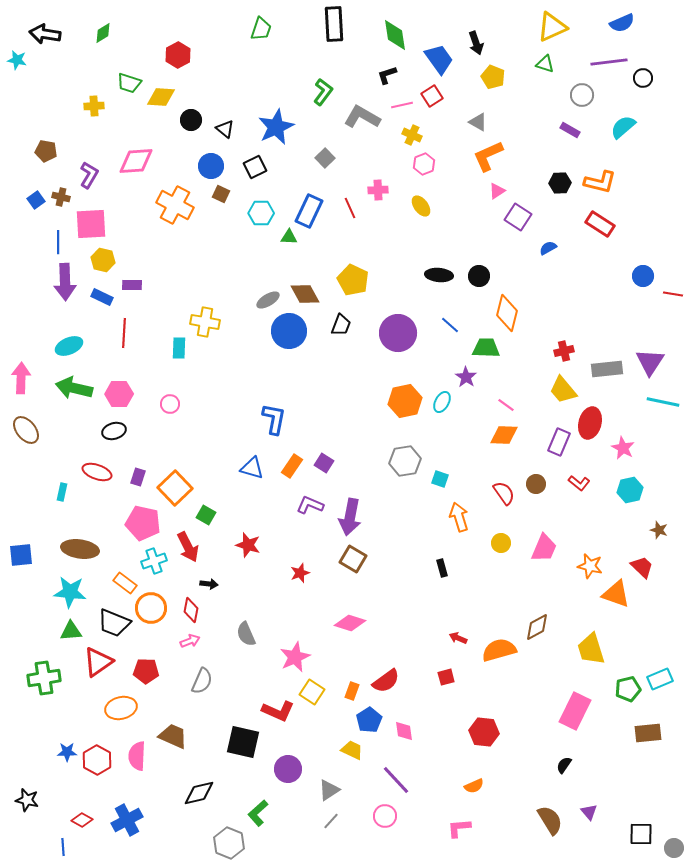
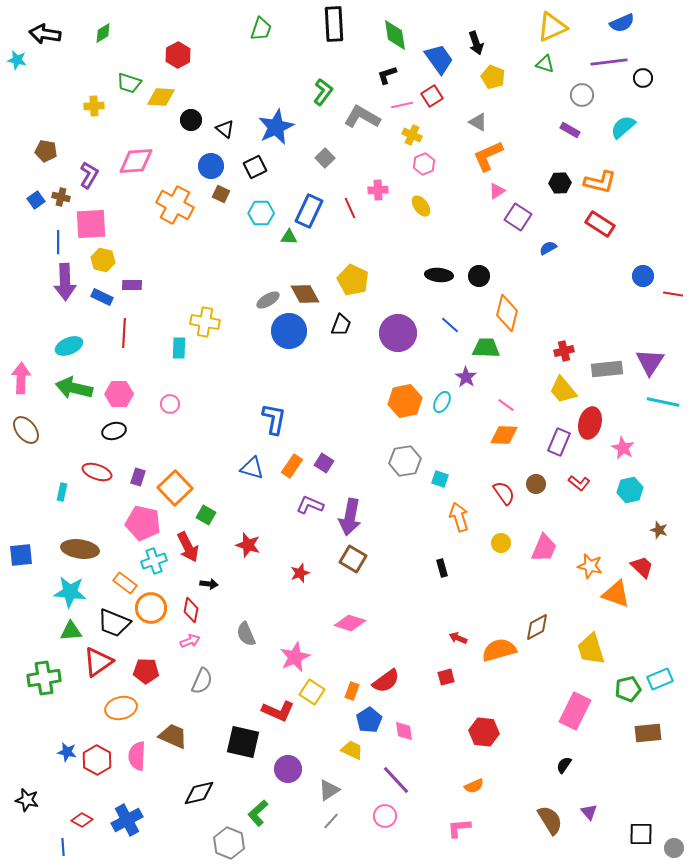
blue star at (67, 752): rotated 12 degrees clockwise
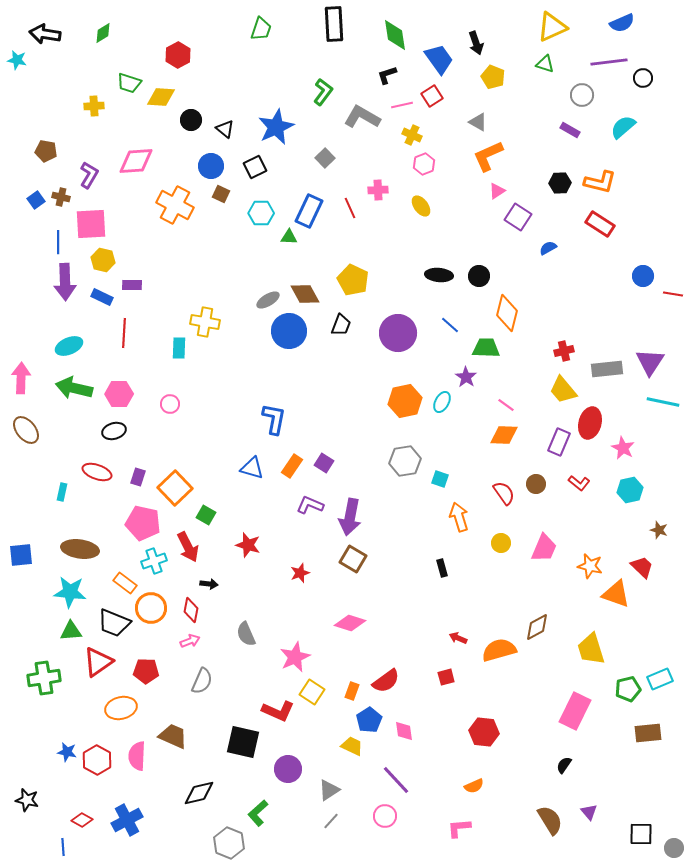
yellow trapezoid at (352, 750): moved 4 px up
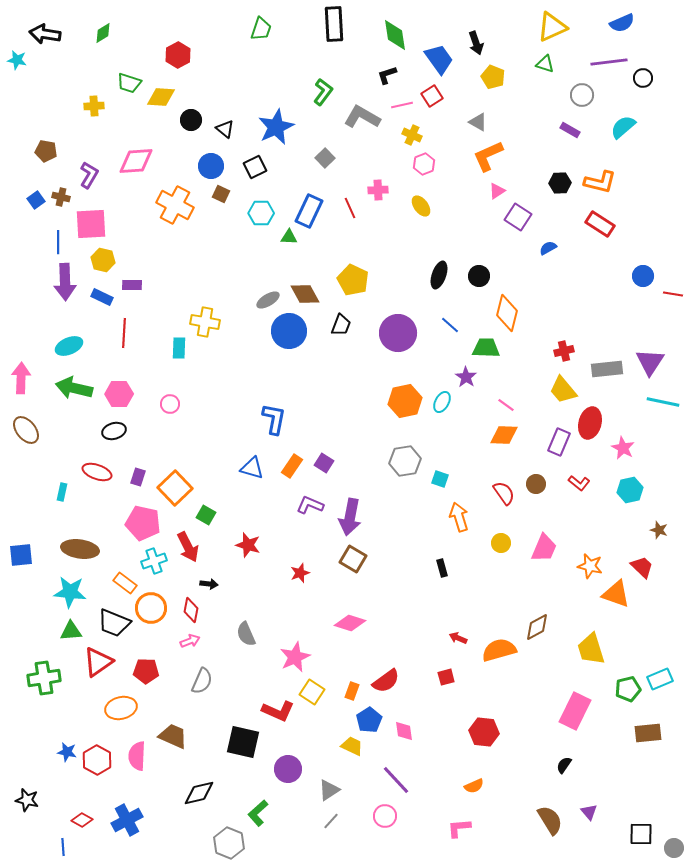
black ellipse at (439, 275): rotated 76 degrees counterclockwise
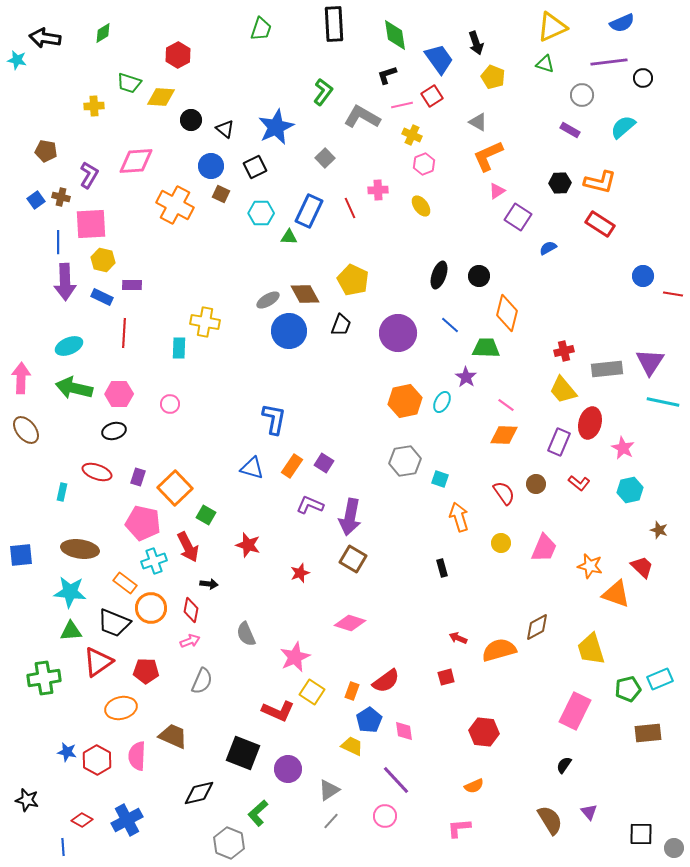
black arrow at (45, 34): moved 4 px down
black square at (243, 742): moved 11 px down; rotated 8 degrees clockwise
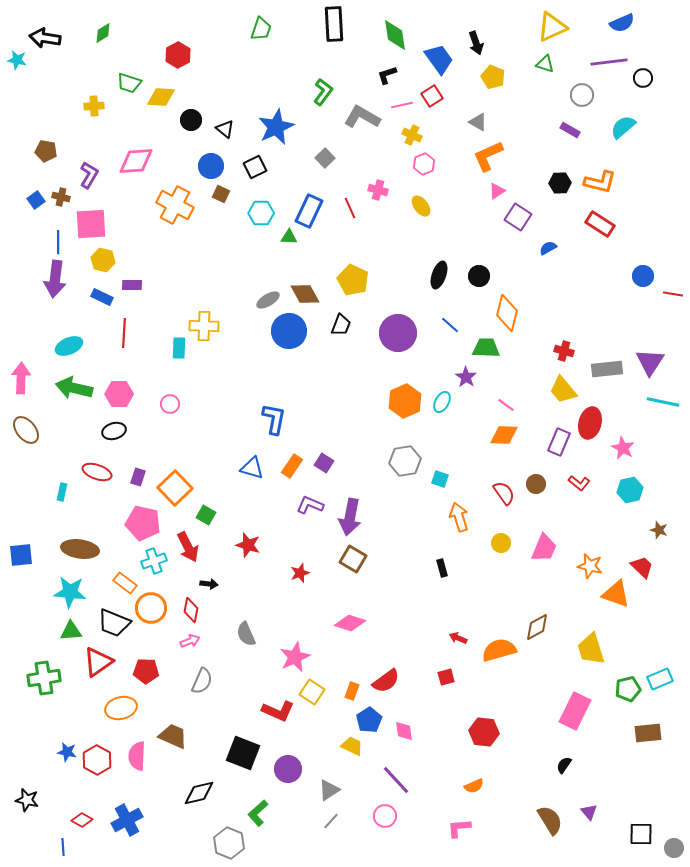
pink cross at (378, 190): rotated 18 degrees clockwise
purple arrow at (65, 282): moved 10 px left, 3 px up; rotated 9 degrees clockwise
yellow cross at (205, 322): moved 1 px left, 4 px down; rotated 8 degrees counterclockwise
red cross at (564, 351): rotated 30 degrees clockwise
orange hexagon at (405, 401): rotated 12 degrees counterclockwise
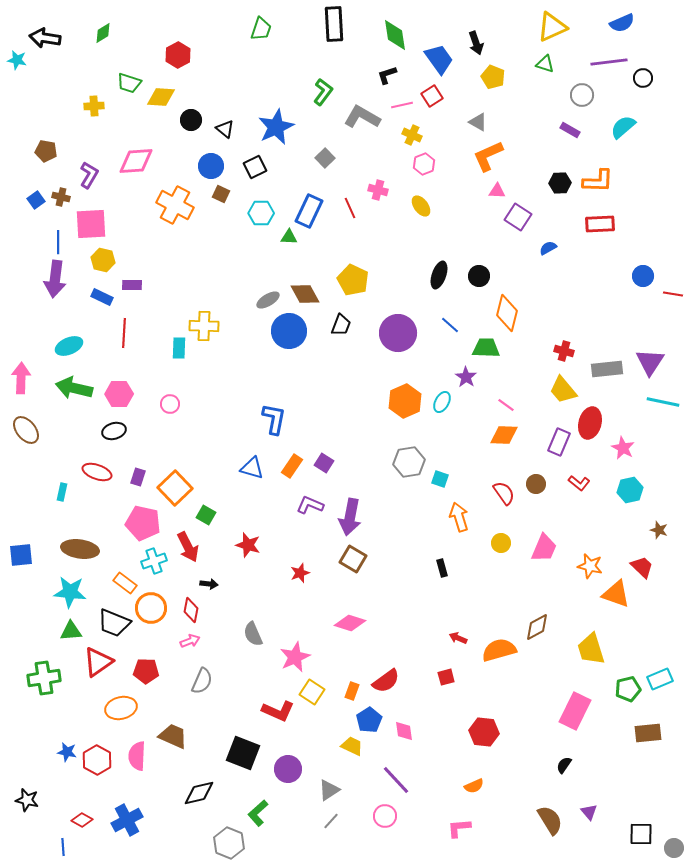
orange L-shape at (600, 182): moved 2 px left, 1 px up; rotated 12 degrees counterclockwise
pink triangle at (497, 191): rotated 36 degrees clockwise
red rectangle at (600, 224): rotated 36 degrees counterclockwise
gray hexagon at (405, 461): moved 4 px right, 1 px down
gray semicircle at (246, 634): moved 7 px right
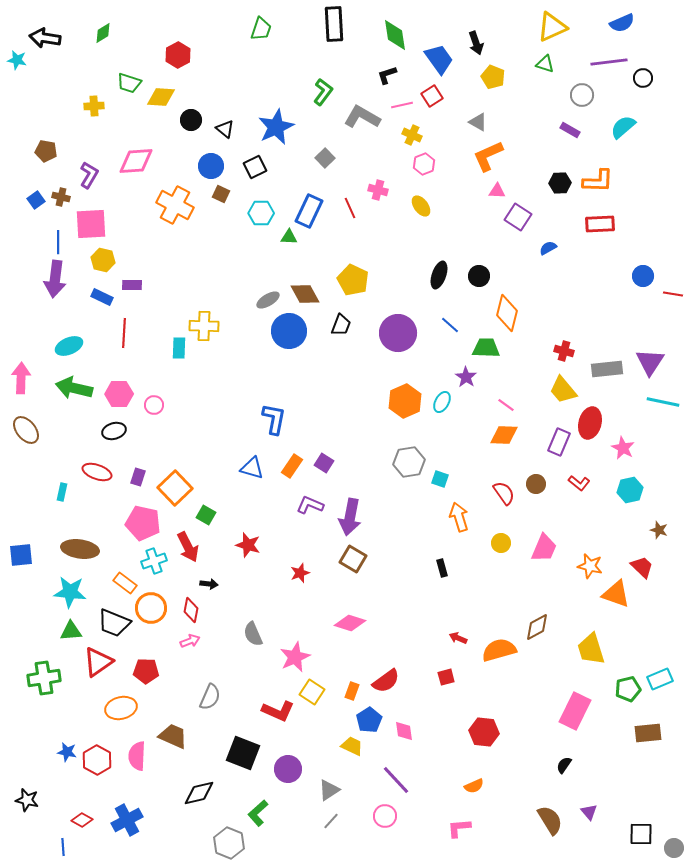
pink circle at (170, 404): moved 16 px left, 1 px down
gray semicircle at (202, 681): moved 8 px right, 16 px down
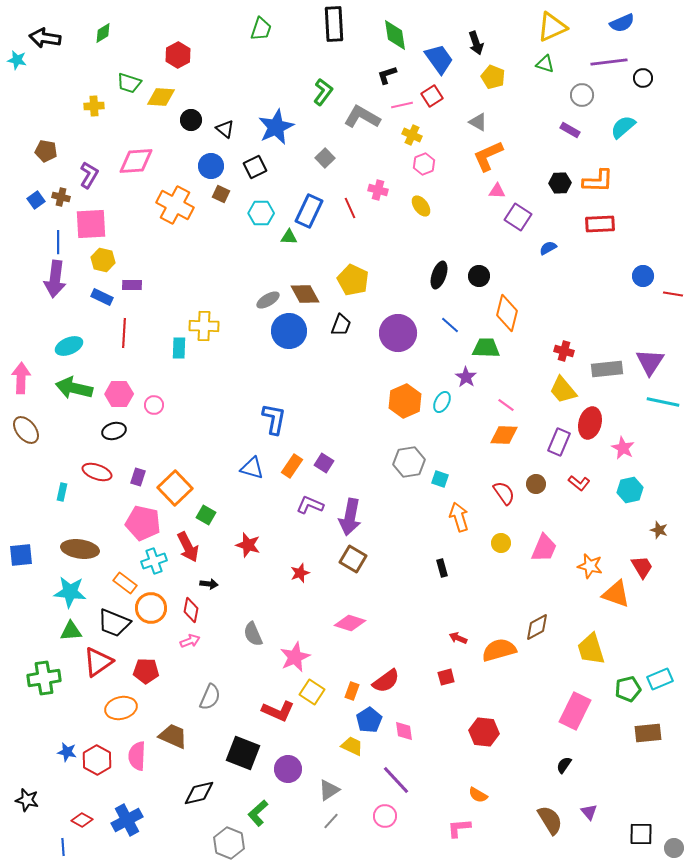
red trapezoid at (642, 567): rotated 15 degrees clockwise
orange semicircle at (474, 786): moved 4 px right, 9 px down; rotated 54 degrees clockwise
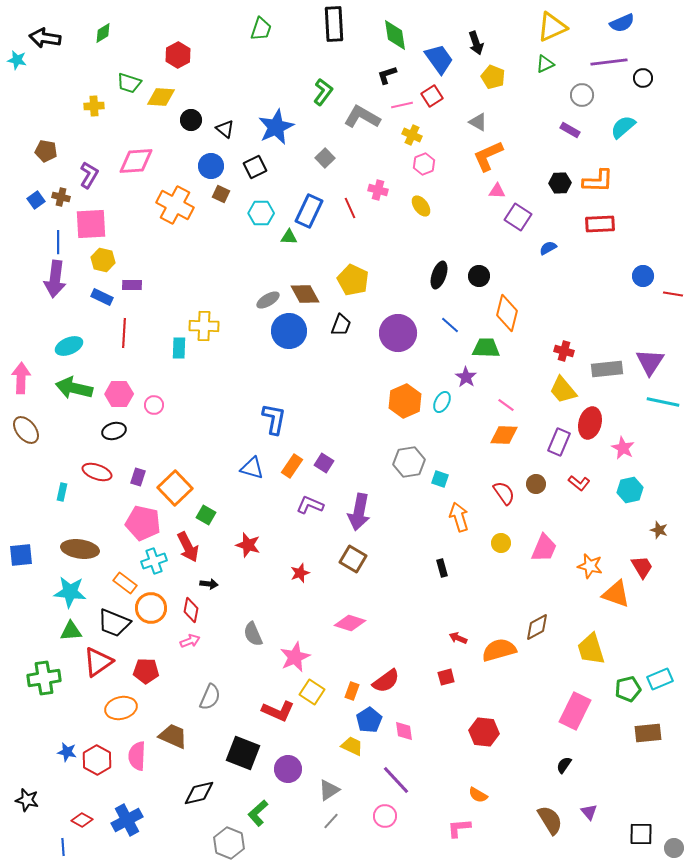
green triangle at (545, 64): rotated 42 degrees counterclockwise
purple arrow at (350, 517): moved 9 px right, 5 px up
